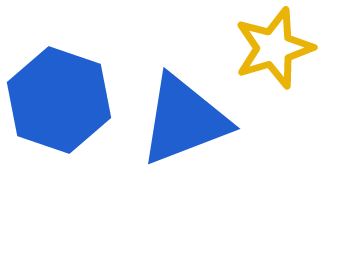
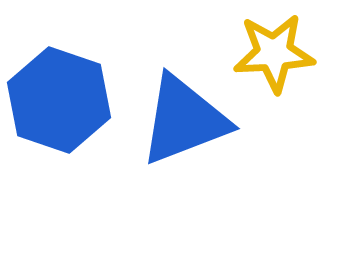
yellow star: moved 5 px down; rotated 14 degrees clockwise
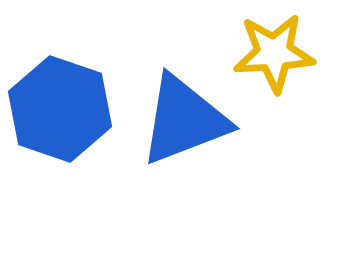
blue hexagon: moved 1 px right, 9 px down
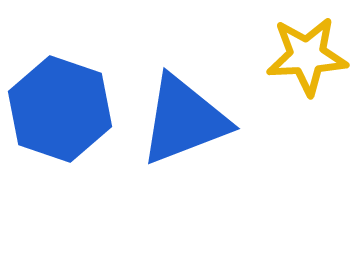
yellow star: moved 33 px right, 3 px down
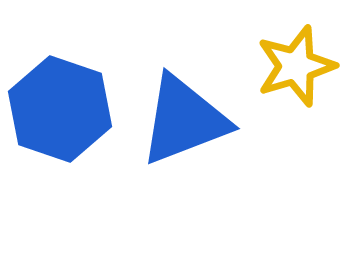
yellow star: moved 11 px left, 10 px down; rotated 14 degrees counterclockwise
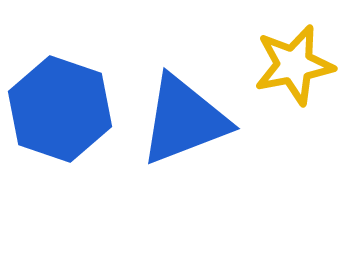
yellow star: moved 2 px left, 1 px up; rotated 6 degrees clockwise
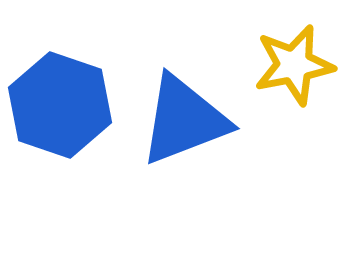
blue hexagon: moved 4 px up
